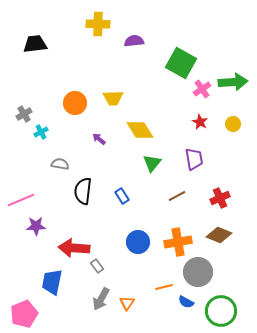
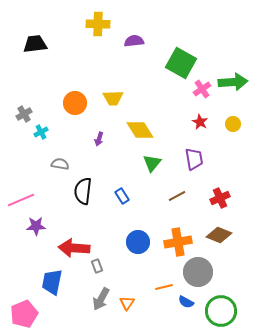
purple arrow: rotated 112 degrees counterclockwise
gray rectangle: rotated 16 degrees clockwise
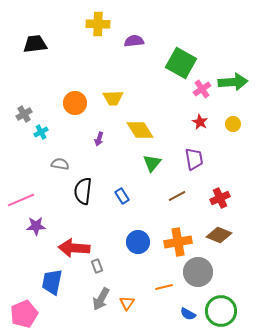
blue semicircle: moved 2 px right, 12 px down
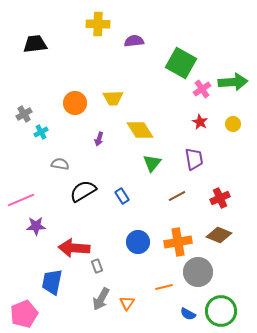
black semicircle: rotated 52 degrees clockwise
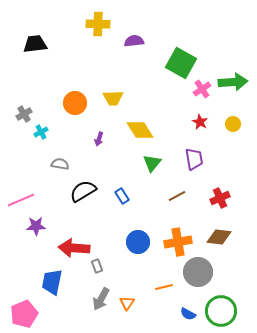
brown diamond: moved 2 px down; rotated 15 degrees counterclockwise
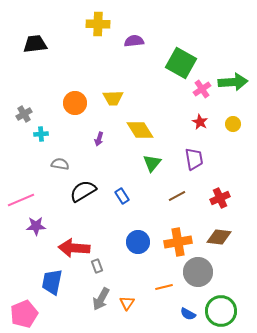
cyan cross: moved 2 px down; rotated 24 degrees clockwise
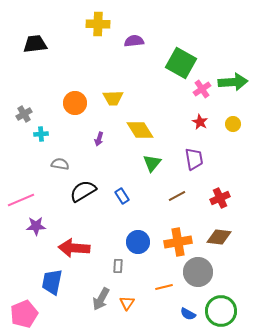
gray rectangle: moved 21 px right; rotated 24 degrees clockwise
